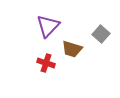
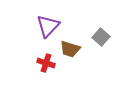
gray square: moved 3 px down
brown trapezoid: moved 2 px left
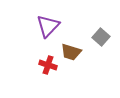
brown trapezoid: moved 1 px right, 3 px down
red cross: moved 2 px right, 2 px down
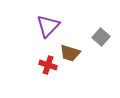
brown trapezoid: moved 1 px left, 1 px down
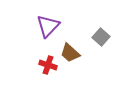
brown trapezoid: rotated 25 degrees clockwise
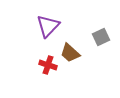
gray square: rotated 24 degrees clockwise
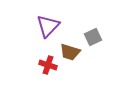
gray square: moved 8 px left
brown trapezoid: moved 1 px up; rotated 25 degrees counterclockwise
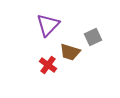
purple triangle: moved 1 px up
red cross: rotated 18 degrees clockwise
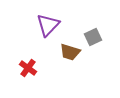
red cross: moved 20 px left, 3 px down
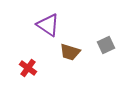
purple triangle: rotated 40 degrees counterclockwise
gray square: moved 13 px right, 8 px down
